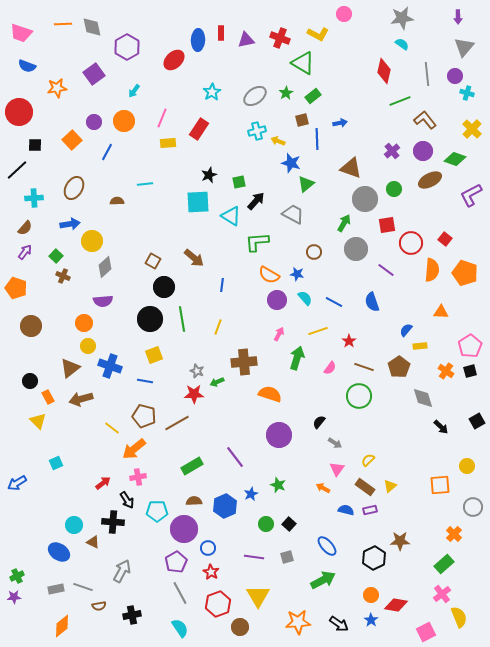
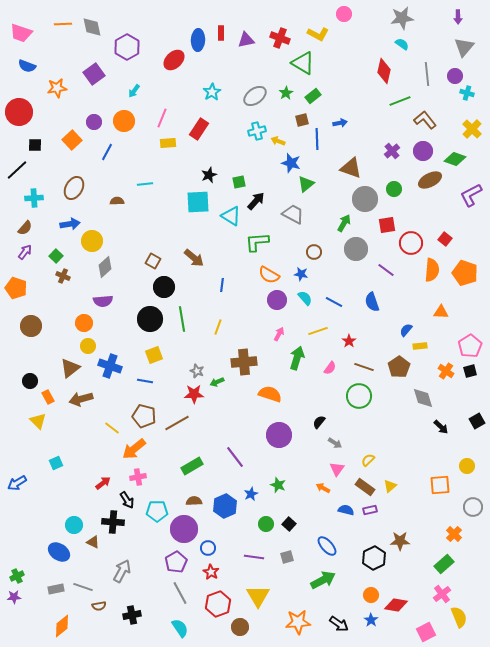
blue star at (297, 274): moved 4 px right
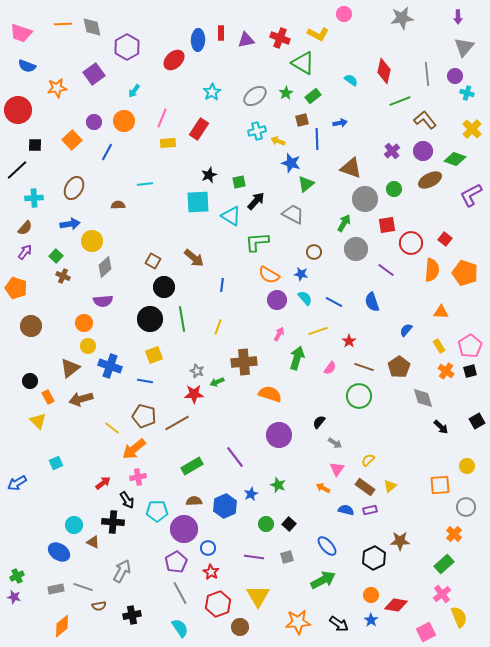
cyan semicircle at (402, 44): moved 51 px left, 36 px down
red circle at (19, 112): moved 1 px left, 2 px up
brown semicircle at (117, 201): moved 1 px right, 4 px down
yellow rectangle at (420, 346): moved 19 px right; rotated 64 degrees clockwise
gray circle at (473, 507): moved 7 px left
purple star at (14, 597): rotated 16 degrees clockwise
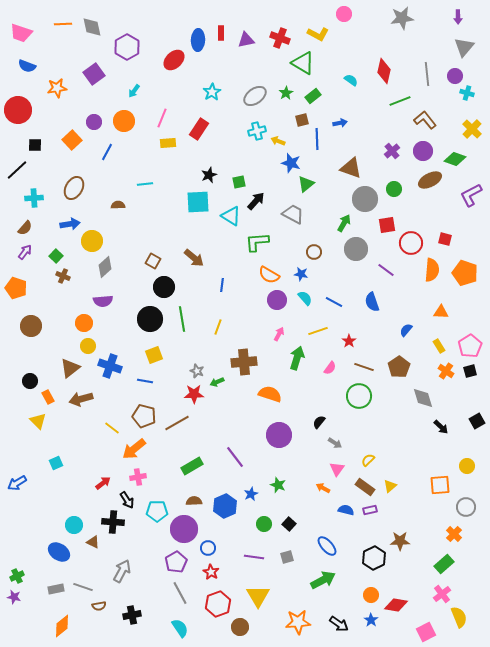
red square at (445, 239): rotated 24 degrees counterclockwise
green circle at (266, 524): moved 2 px left
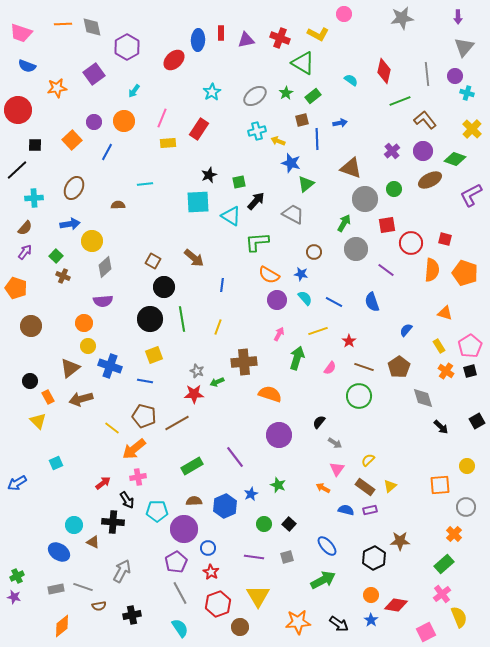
orange triangle at (441, 312): moved 4 px right, 1 px down; rotated 14 degrees clockwise
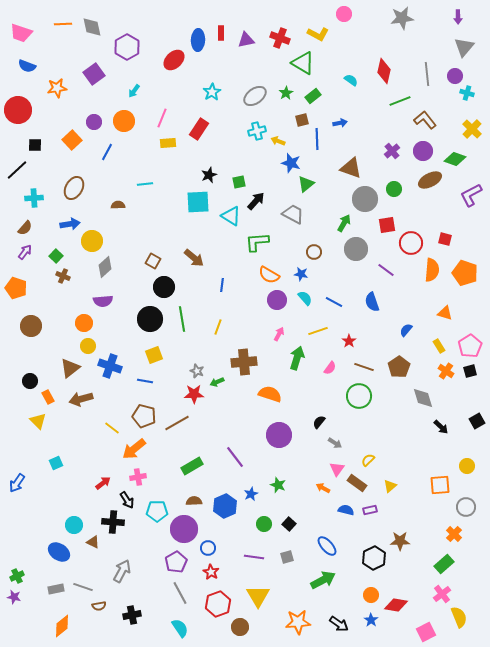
blue arrow at (17, 483): rotated 24 degrees counterclockwise
brown rectangle at (365, 487): moved 8 px left, 4 px up
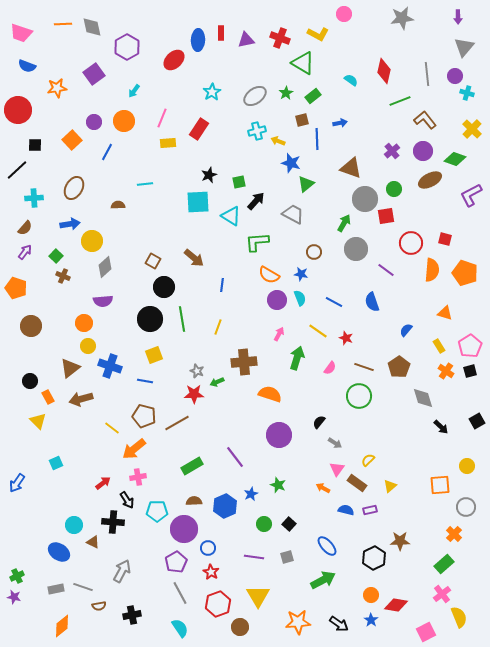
red square at (387, 225): moved 1 px left, 9 px up
cyan semicircle at (305, 298): moved 5 px left; rotated 21 degrees clockwise
yellow line at (318, 331): rotated 54 degrees clockwise
red star at (349, 341): moved 3 px left, 3 px up; rotated 16 degrees counterclockwise
